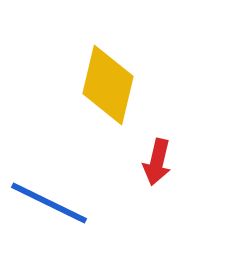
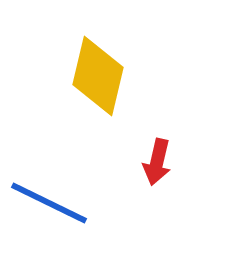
yellow diamond: moved 10 px left, 9 px up
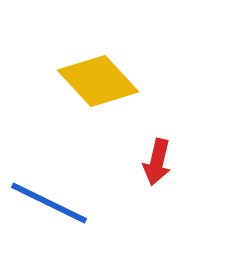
yellow diamond: moved 5 px down; rotated 56 degrees counterclockwise
